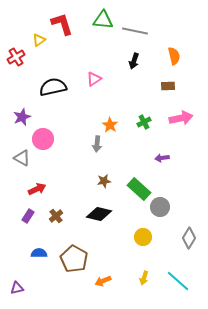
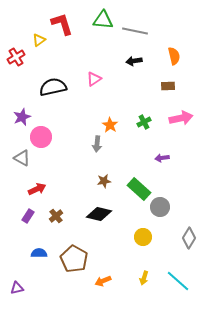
black arrow: rotated 63 degrees clockwise
pink circle: moved 2 px left, 2 px up
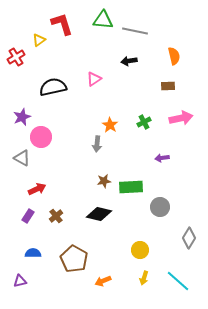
black arrow: moved 5 px left
green rectangle: moved 8 px left, 2 px up; rotated 45 degrees counterclockwise
yellow circle: moved 3 px left, 13 px down
blue semicircle: moved 6 px left
purple triangle: moved 3 px right, 7 px up
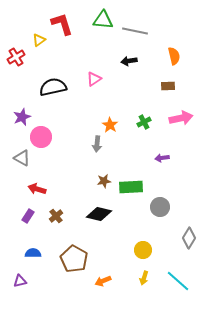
red arrow: rotated 138 degrees counterclockwise
yellow circle: moved 3 px right
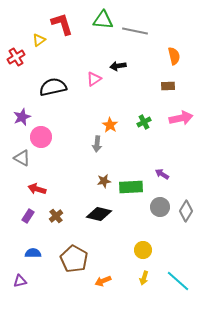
black arrow: moved 11 px left, 5 px down
purple arrow: moved 16 px down; rotated 40 degrees clockwise
gray diamond: moved 3 px left, 27 px up
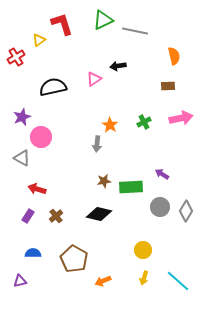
green triangle: rotated 30 degrees counterclockwise
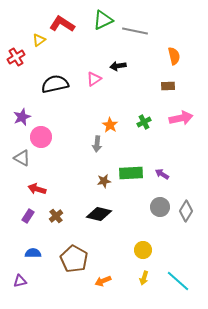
red L-shape: rotated 40 degrees counterclockwise
black semicircle: moved 2 px right, 3 px up
green rectangle: moved 14 px up
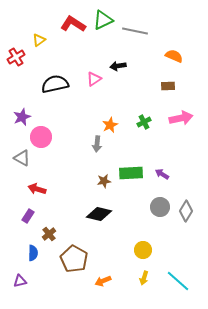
red L-shape: moved 11 px right
orange semicircle: rotated 54 degrees counterclockwise
orange star: rotated 14 degrees clockwise
brown cross: moved 7 px left, 18 px down
blue semicircle: rotated 91 degrees clockwise
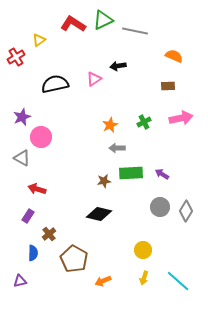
gray arrow: moved 20 px right, 4 px down; rotated 84 degrees clockwise
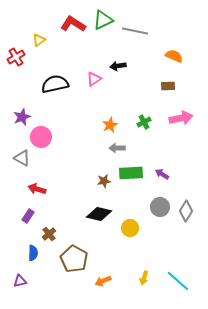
yellow circle: moved 13 px left, 22 px up
